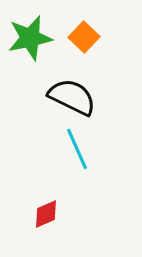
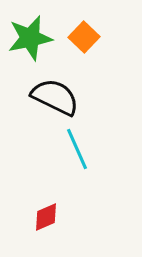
black semicircle: moved 17 px left
red diamond: moved 3 px down
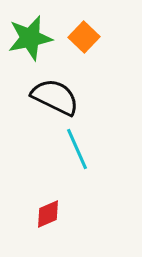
red diamond: moved 2 px right, 3 px up
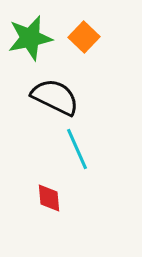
red diamond: moved 1 px right, 16 px up; rotated 72 degrees counterclockwise
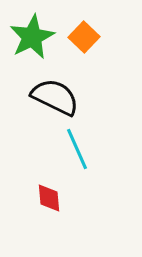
green star: moved 2 px right, 1 px up; rotated 15 degrees counterclockwise
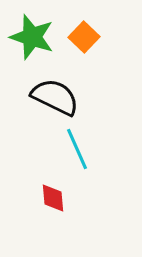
green star: rotated 27 degrees counterclockwise
red diamond: moved 4 px right
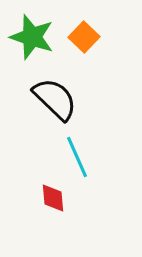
black semicircle: moved 2 px down; rotated 18 degrees clockwise
cyan line: moved 8 px down
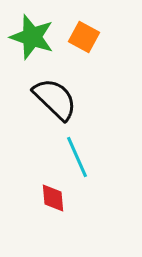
orange square: rotated 16 degrees counterclockwise
